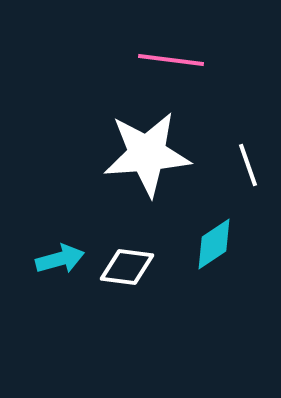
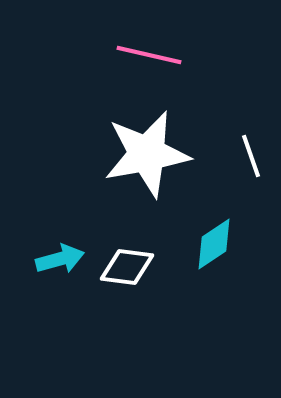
pink line: moved 22 px left, 5 px up; rotated 6 degrees clockwise
white star: rotated 6 degrees counterclockwise
white line: moved 3 px right, 9 px up
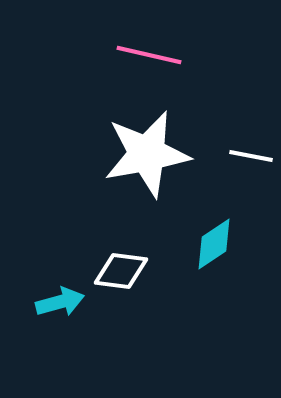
white line: rotated 60 degrees counterclockwise
cyan arrow: moved 43 px down
white diamond: moved 6 px left, 4 px down
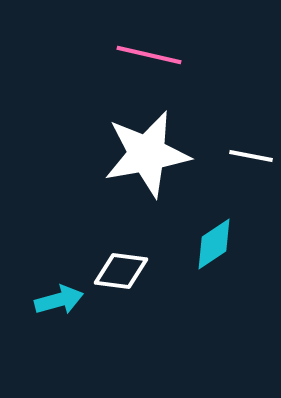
cyan arrow: moved 1 px left, 2 px up
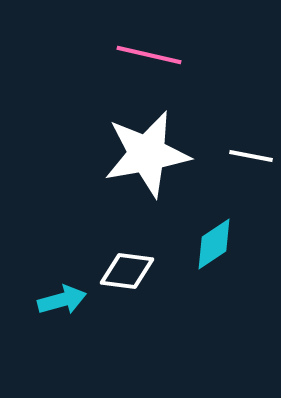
white diamond: moved 6 px right
cyan arrow: moved 3 px right
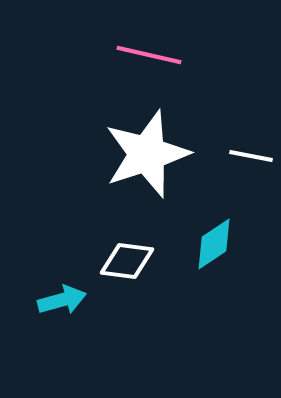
white star: rotated 8 degrees counterclockwise
white diamond: moved 10 px up
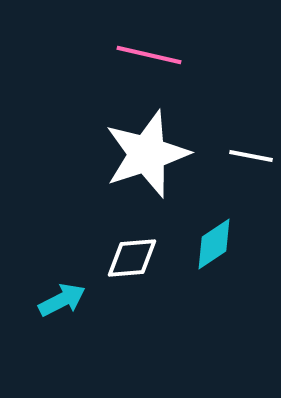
white diamond: moved 5 px right, 3 px up; rotated 12 degrees counterclockwise
cyan arrow: rotated 12 degrees counterclockwise
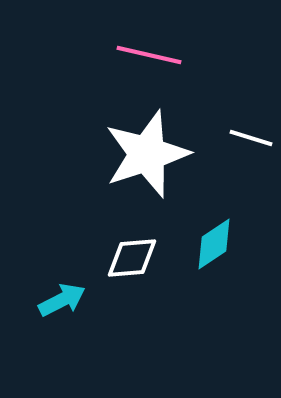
white line: moved 18 px up; rotated 6 degrees clockwise
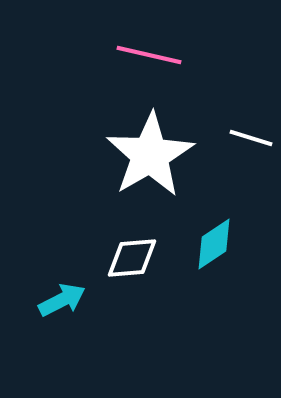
white star: moved 3 px right, 1 px down; rotated 12 degrees counterclockwise
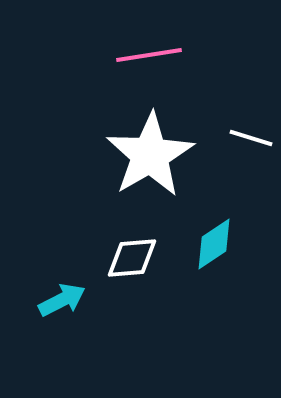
pink line: rotated 22 degrees counterclockwise
